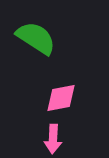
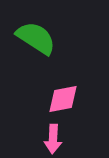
pink diamond: moved 2 px right, 1 px down
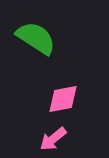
pink arrow: rotated 48 degrees clockwise
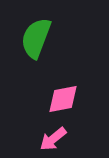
green semicircle: rotated 102 degrees counterclockwise
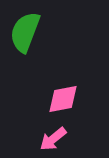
green semicircle: moved 11 px left, 6 px up
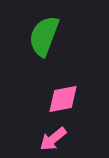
green semicircle: moved 19 px right, 4 px down
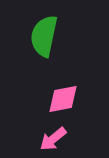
green semicircle: rotated 9 degrees counterclockwise
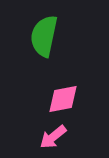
pink arrow: moved 2 px up
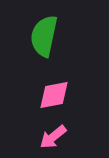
pink diamond: moved 9 px left, 4 px up
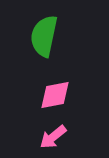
pink diamond: moved 1 px right
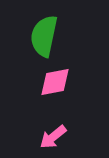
pink diamond: moved 13 px up
